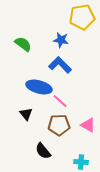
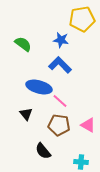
yellow pentagon: moved 2 px down
brown pentagon: rotated 10 degrees clockwise
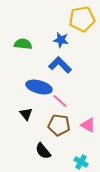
green semicircle: rotated 30 degrees counterclockwise
cyan cross: rotated 24 degrees clockwise
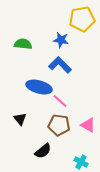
black triangle: moved 6 px left, 5 px down
black semicircle: rotated 90 degrees counterclockwise
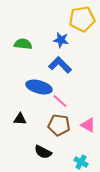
black triangle: rotated 48 degrees counterclockwise
black semicircle: moved 1 px down; rotated 66 degrees clockwise
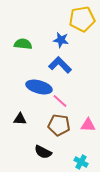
pink triangle: rotated 28 degrees counterclockwise
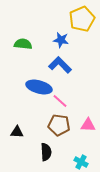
yellow pentagon: rotated 15 degrees counterclockwise
black triangle: moved 3 px left, 13 px down
black semicircle: moved 3 px right; rotated 120 degrees counterclockwise
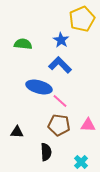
blue star: rotated 21 degrees clockwise
cyan cross: rotated 16 degrees clockwise
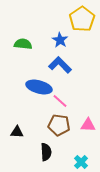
yellow pentagon: rotated 10 degrees counterclockwise
blue star: moved 1 px left
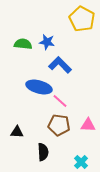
yellow pentagon: rotated 10 degrees counterclockwise
blue star: moved 13 px left, 2 px down; rotated 21 degrees counterclockwise
black semicircle: moved 3 px left
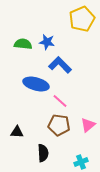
yellow pentagon: rotated 20 degrees clockwise
blue ellipse: moved 3 px left, 3 px up
pink triangle: rotated 42 degrees counterclockwise
black semicircle: moved 1 px down
cyan cross: rotated 24 degrees clockwise
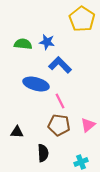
yellow pentagon: rotated 15 degrees counterclockwise
pink line: rotated 21 degrees clockwise
